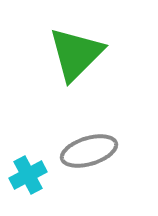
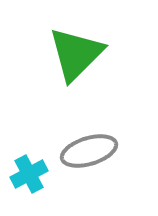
cyan cross: moved 1 px right, 1 px up
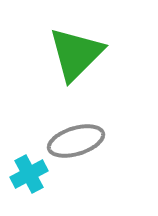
gray ellipse: moved 13 px left, 10 px up
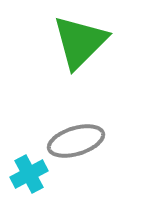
green triangle: moved 4 px right, 12 px up
